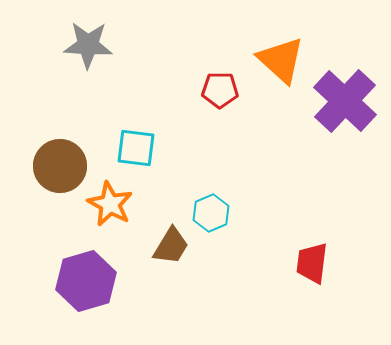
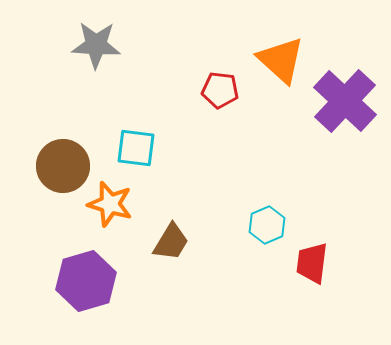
gray star: moved 8 px right
red pentagon: rotated 6 degrees clockwise
brown circle: moved 3 px right
orange star: rotated 12 degrees counterclockwise
cyan hexagon: moved 56 px right, 12 px down
brown trapezoid: moved 4 px up
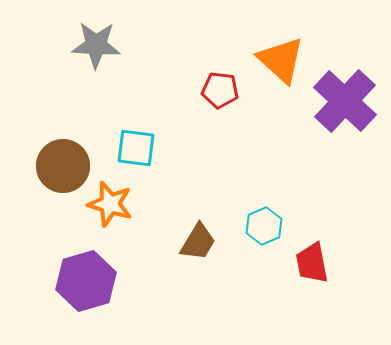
cyan hexagon: moved 3 px left, 1 px down
brown trapezoid: moved 27 px right
red trapezoid: rotated 18 degrees counterclockwise
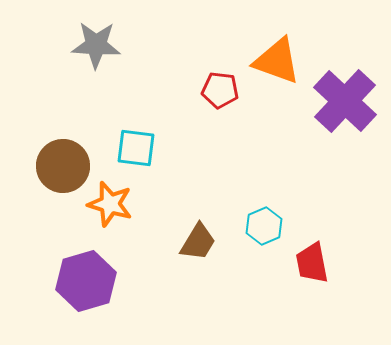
orange triangle: moved 4 px left, 1 px down; rotated 22 degrees counterclockwise
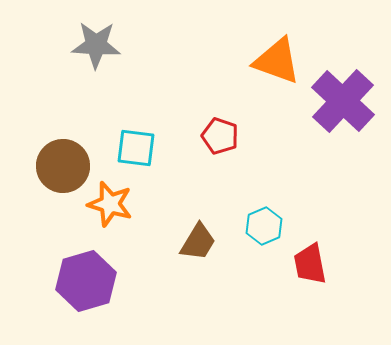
red pentagon: moved 46 px down; rotated 12 degrees clockwise
purple cross: moved 2 px left
red trapezoid: moved 2 px left, 1 px down
